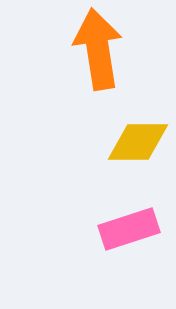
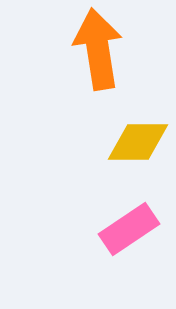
pink rectangle: rotated 16 degrees counterclockwise
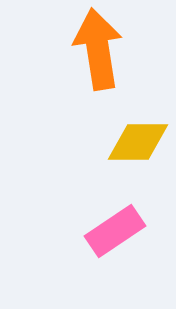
pink rectangle: moved 14 px left, 2 px down
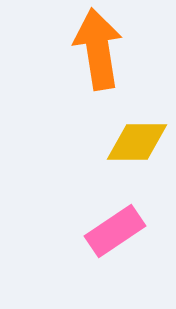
yellow diamond: moved 1 px left
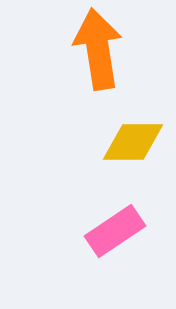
yellow diamond: moved 4 px left
